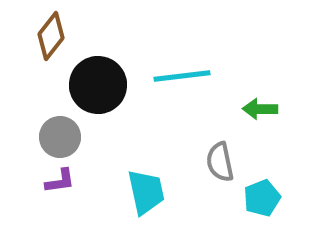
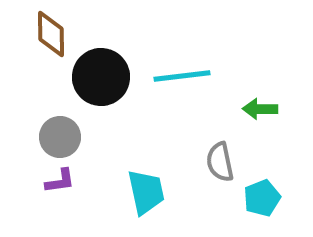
brown diamond: moved 2 px up; rotated 39 degrees counterclockwise
black circle: moved 3 px right, 8 px up
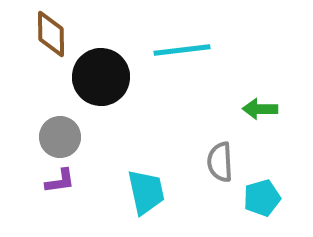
cyan line: moved 26 px up
gray semicircle: rotated 9 degrees clockwise
cyan pentagon: rotated 6 degrees clockwise
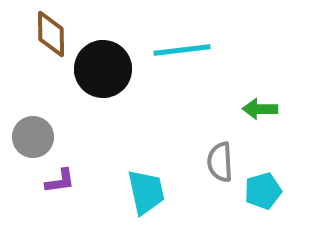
black circle: moved 2 px right, 8 px up
gray circle: moved 27 px left
cyan pentagon: moved 1 px right, 7 px up
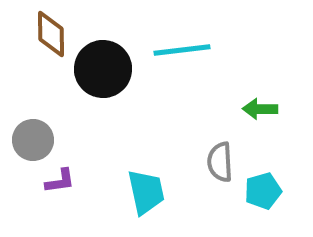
gray circle: moved 3 px down
